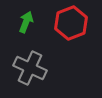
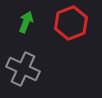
gray cross: moved 7 px left, 1 px down
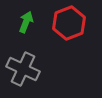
red hexagon: moved 2 px left
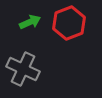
green arrow: moved 4 px right; rotated 45 degrees clockwise
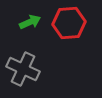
red hexagon: rotated 16 degrees clockwise
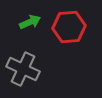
red hexagon: moved 4 px down
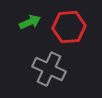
gray cross: moved 26 px right
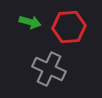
green arrow: rotated 40 degrees clockwise
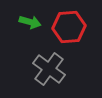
gray cross: rotated 12 degrees clockwise
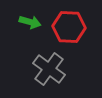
red hexagon: rotated 8 degrees clockwise
